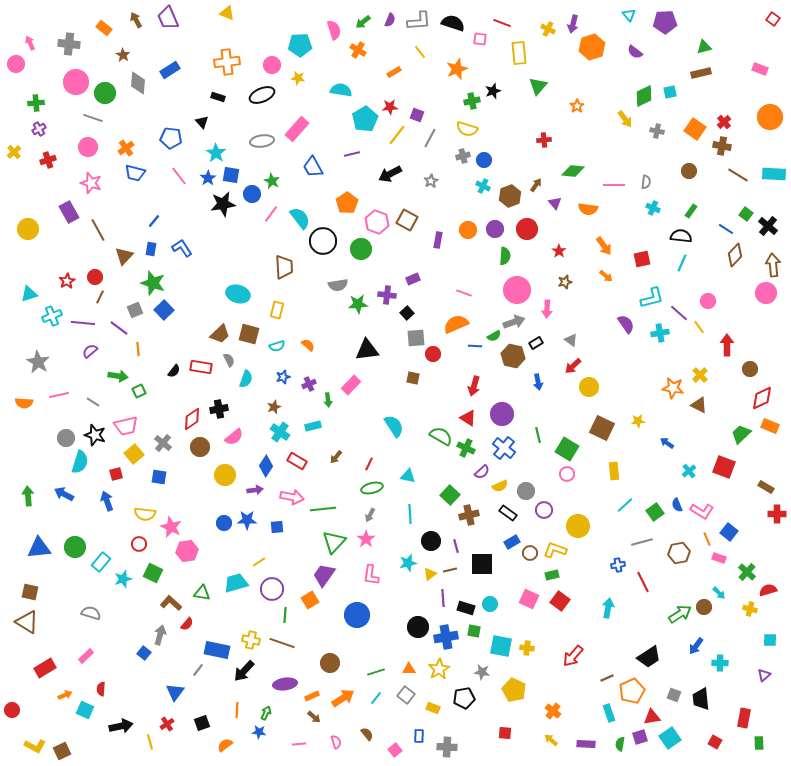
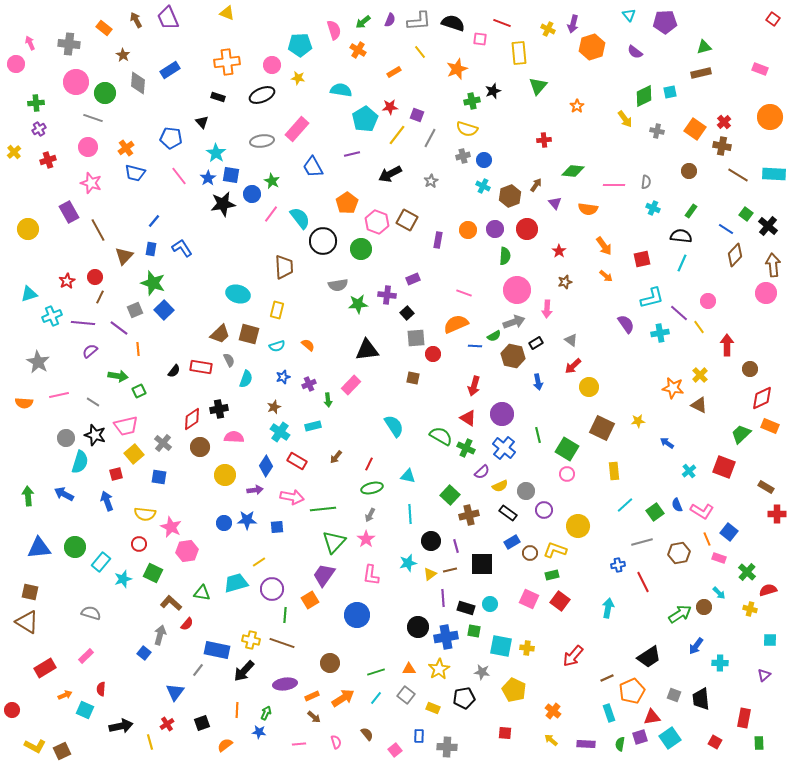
pink semicircle at (234, 437): rotated 138 degrees counterclockwise
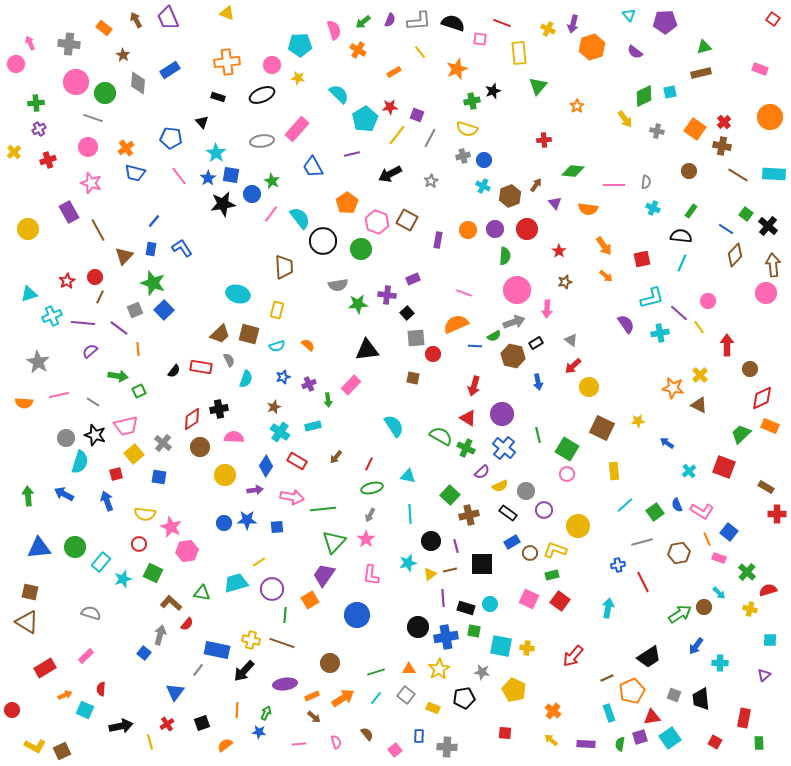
cyan semicircle at (341, 90): moved 2 px left, 4 px down; rotated 35 degrees clockwise
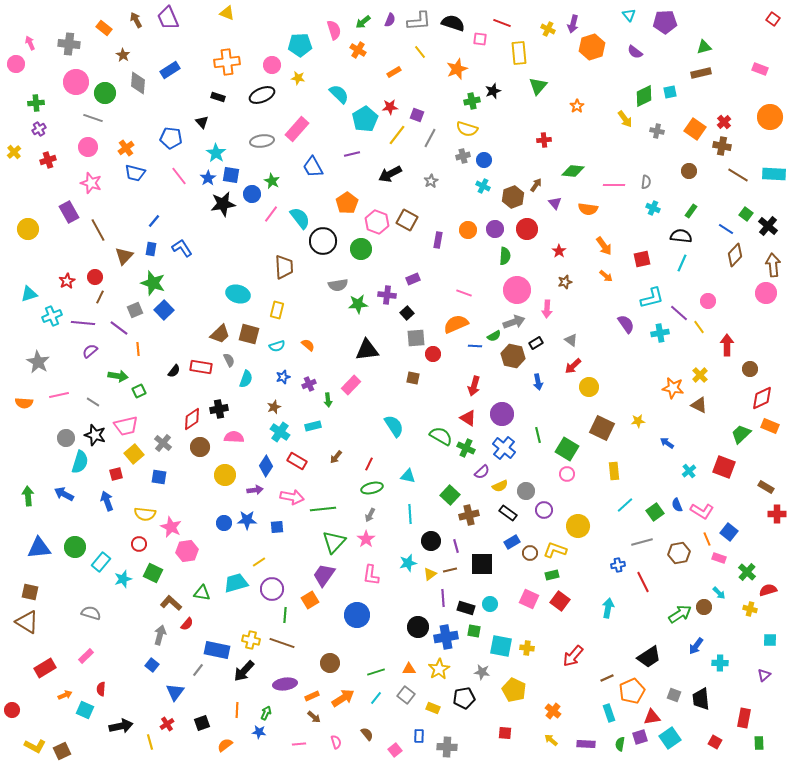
brown hexagon at (510, 196): moved 3 px right, 1 px down
blue square at (144, 653): moved 8 px right, 12 px down
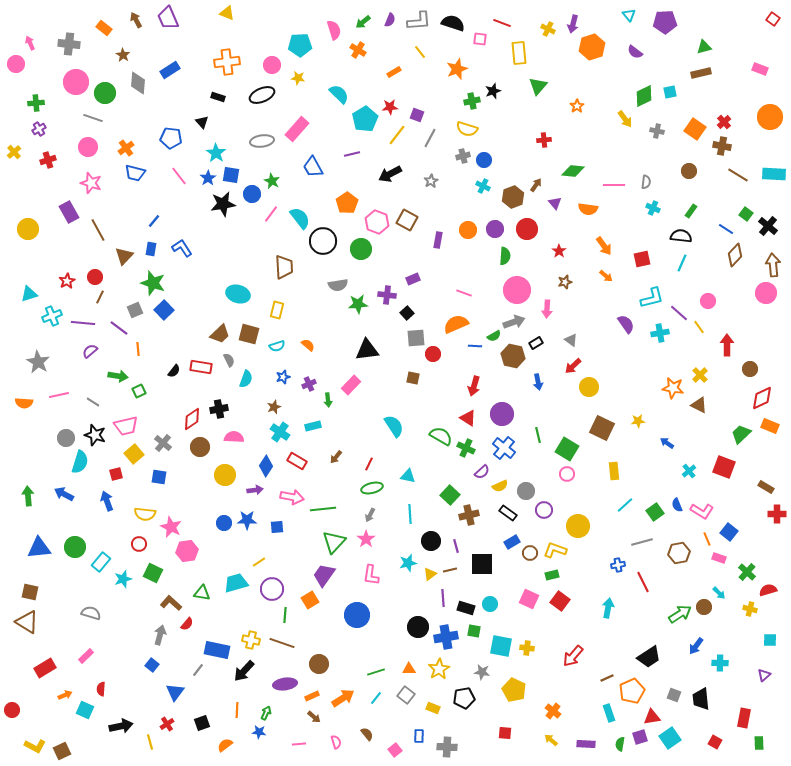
brown circle at (330, 663): moved 11 px left, 1 px down
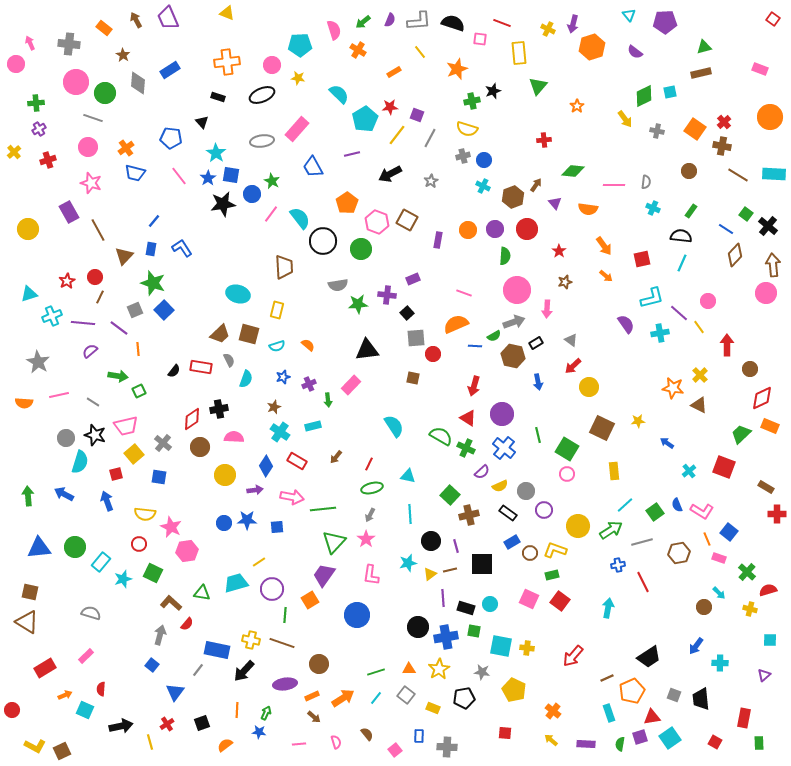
green arrow at (680, 614): moved 69 px left, 84 px up
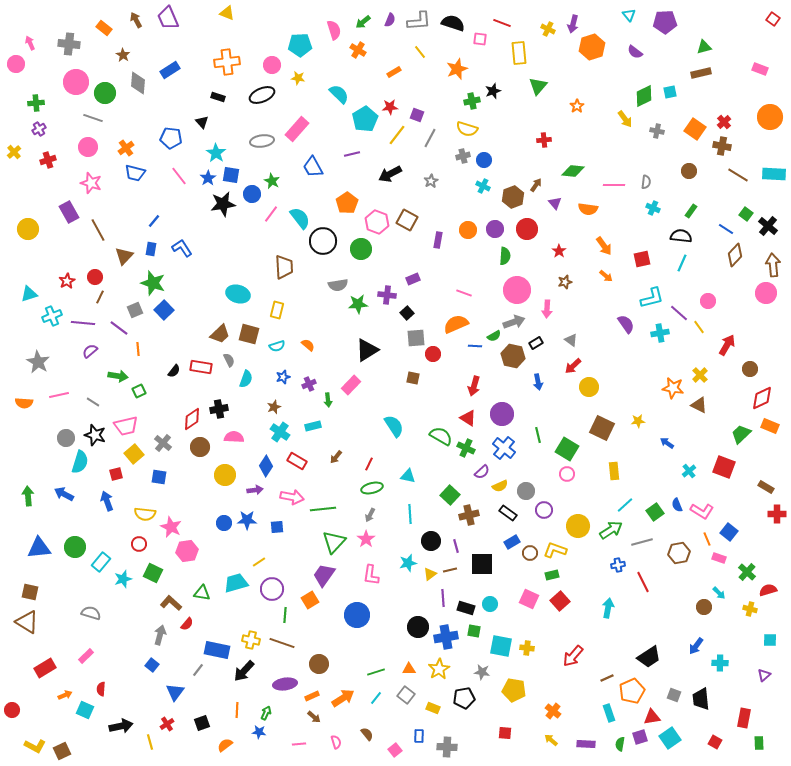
red arrow at (727, 345): rotated 30 degrees clockwise
black triangle at (367, 350): rotated 25 degrees counterclockwise
red square at (560, 601): rotated 12 degrees clockwise
yellow pentagon at (514, 690): rotated 15 degrees counterclockwise
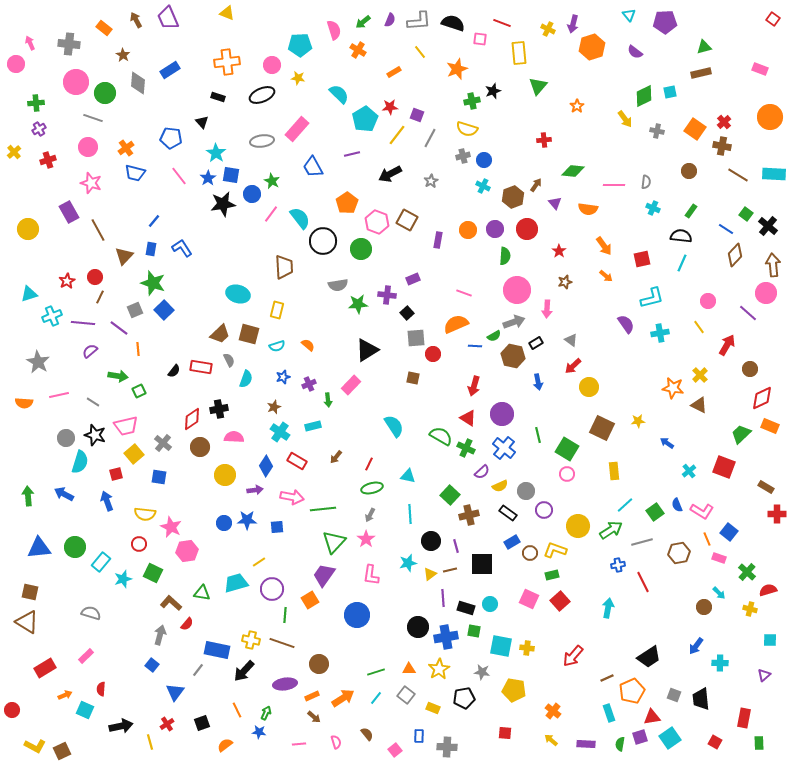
purple line at (679, 313): moved 69 px right
orange line at (237, 710): rotated 28 degrees counterclockwise
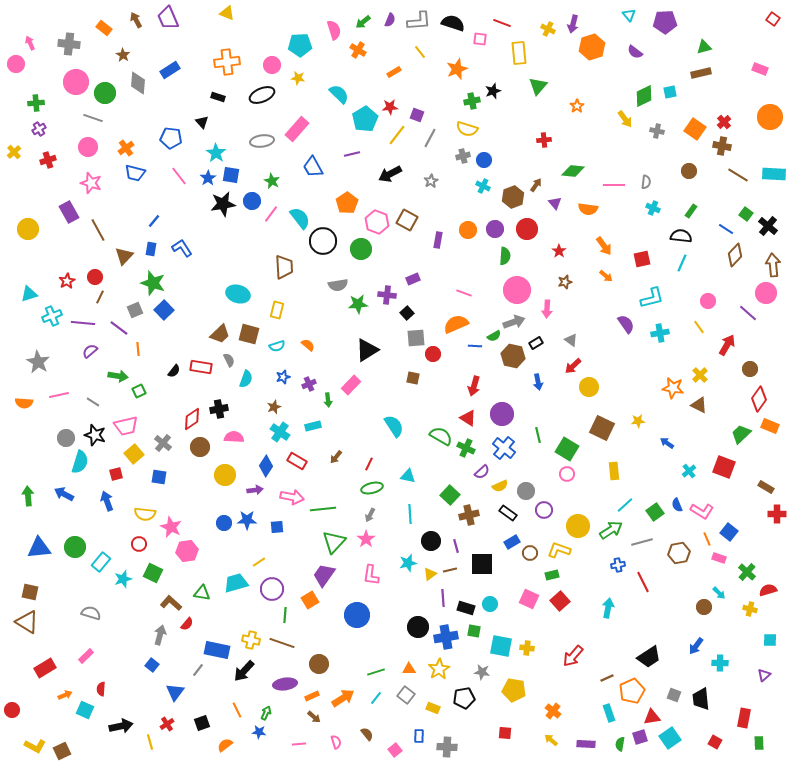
blue circle at (252, 194): moved 7 px down
red diamond at (762, 398): moved 3 px left, 1 px down; rotated 30 degrees counterclockwise
yellow L-shape at (555, 550): moved 4 px right
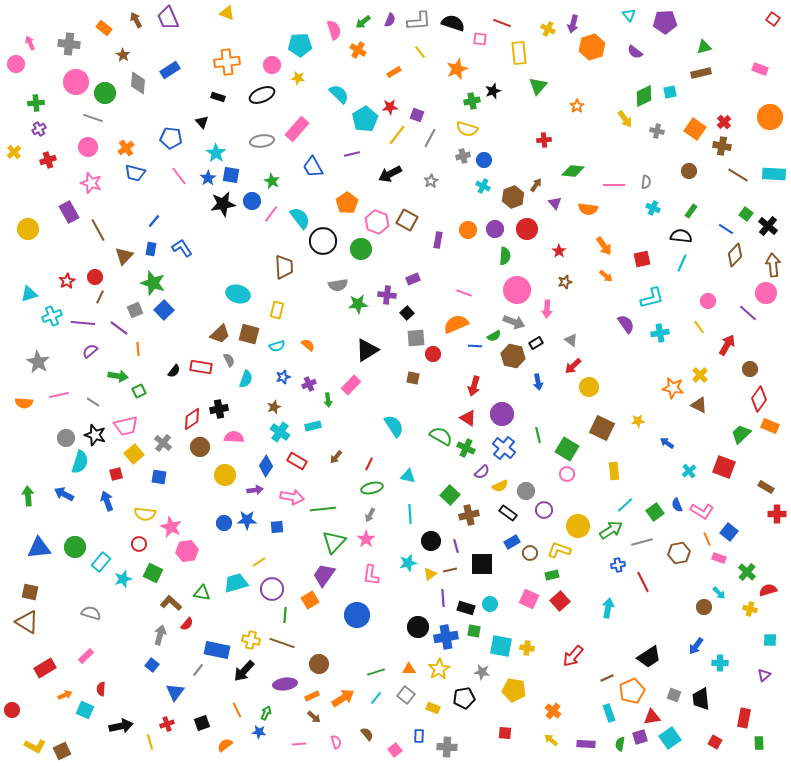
gray arrow at (514, 322): rotated 40 degrees clockwise
red cross at (167, 724): rotated 16 degrees clockwise
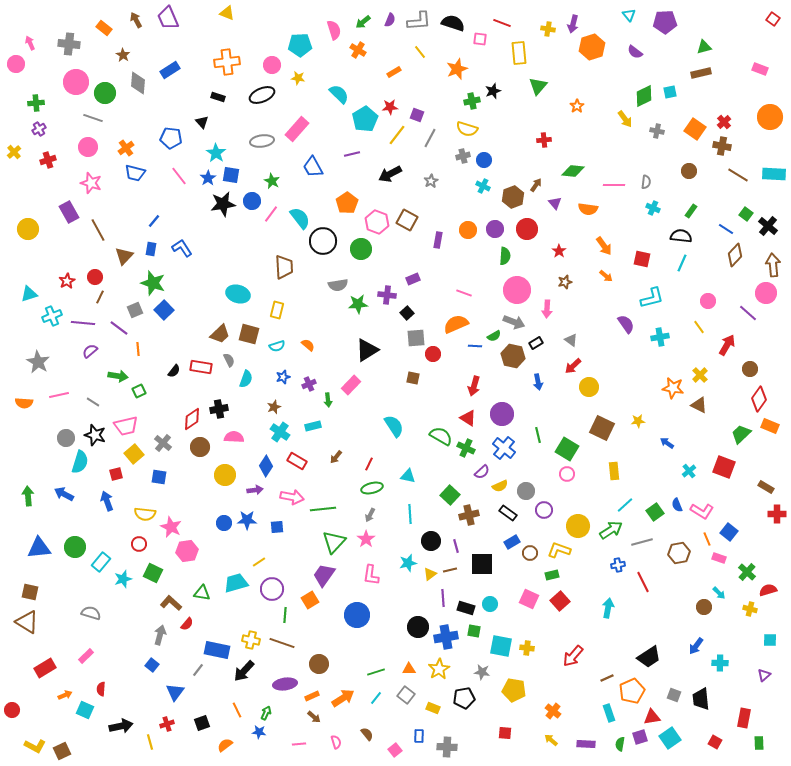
yellow cross at (548, 29): rotated 16 degrees counterclockwise
red square at (642, 259): rotated 24 degrees clockwise
cyan cross at (660, 333): moved 4 px down
